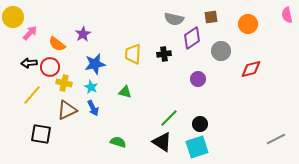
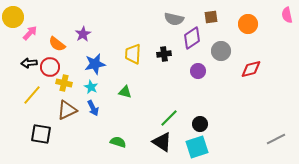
purple circle: moved 8 px up
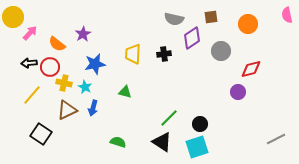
purple circle: moved 40 px right, 21 px down
cyan star: moved 6 px left
blue arrow: rotated 42 degrees clockwise
black square: rotated 25 degrees clockwise
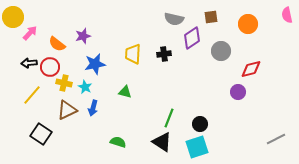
purple star: moved 2 px down; rotated 14 degrees clockwise
green line: rotated 24 degrees counterclockwise
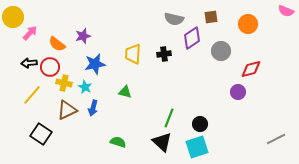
pink semicircle: moved 1 px left, 4 px up; rotated 56 degrees counterclockwise
black triangle: rotated 10 degrees clockwise
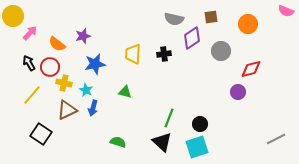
yellow circle: moved 1 px up
black arrow: rotated 63 degrees clockwise
cyan star: moved 1 px right, 3 px down
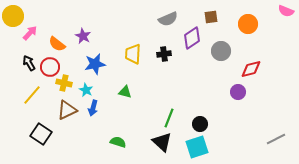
gray semicircle: moved 6 px left; rotated 36 degrees counterclockwise
purple star: rotated 28 degrees counterclockwise
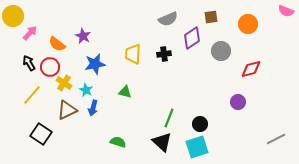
yellow cross: rotated 21 degrees clockwise
purple circle: moved 10 px down
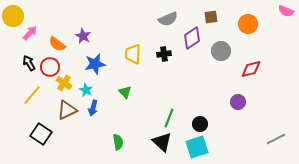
green triangle: rotated 32 degrees clockwise
green semicircle: rotated 63 degrees clockwise
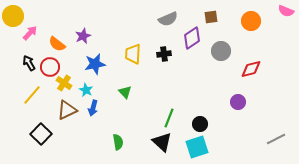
orange circle: moved 3 px right, 3 px up
purple star: rotated 21 degrees clockwise
black square: rotated 10 degrees clockwise
